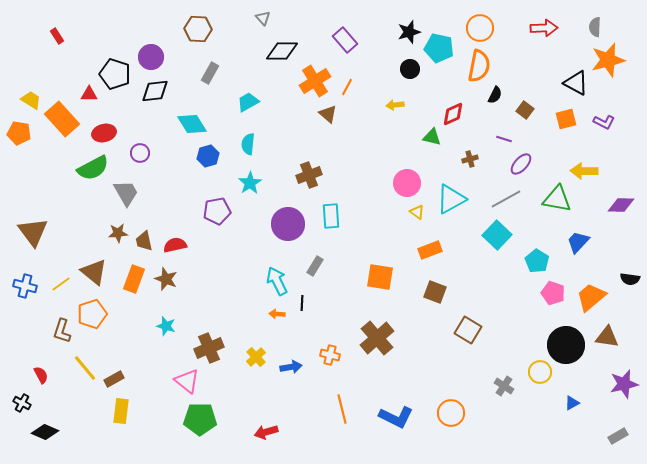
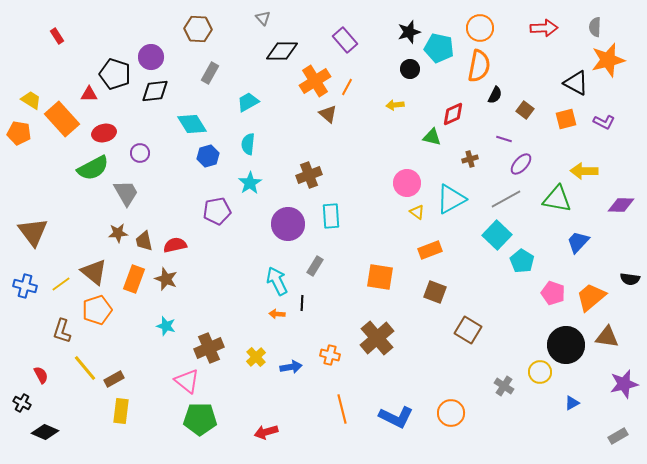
cyan pentagon at (537, 261): moved 15 px left
orange pentagon at (92, 314): moved 5 px right, 4 px up
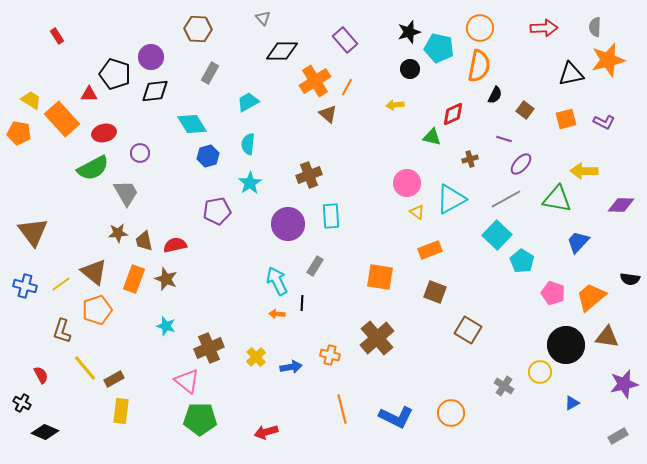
black triangle at (576, 83): moved 5 px left, 9 px up; rotated 40 degrees counterclockwise
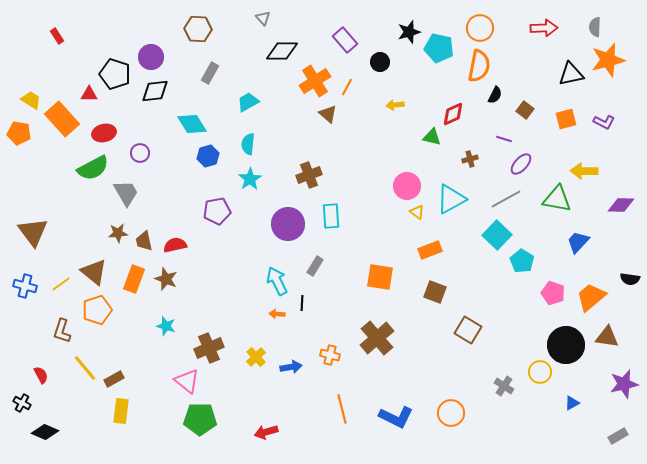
black circle at (410, 69): moved 30 px left, 7 px up
cyan star at (250, 183): moved 4 px up
pink circle at (407, 183): moved 3 px down
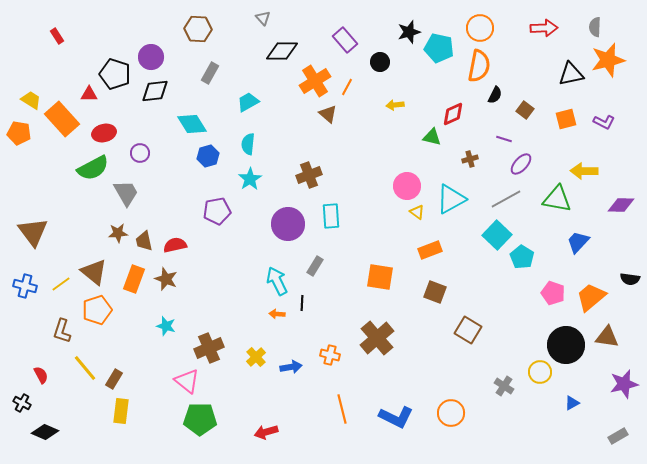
cyan pentagon at (522, 261): moved 4 px up
brown rectangle at (114, 379): rotated 30 degrees counterclockwise
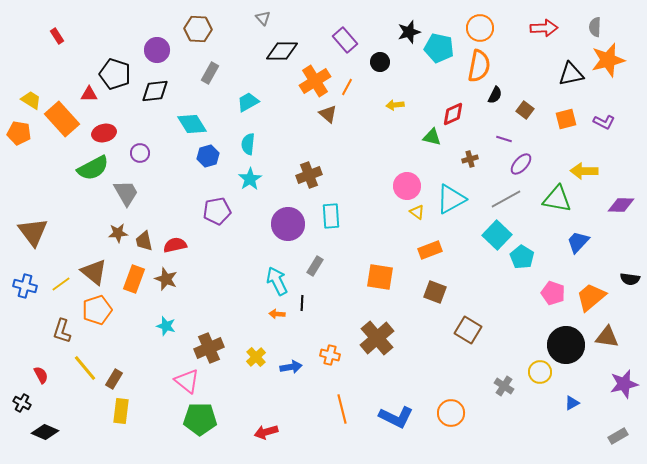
purple circle at (151, 57): moved 6 px right, 7 px up
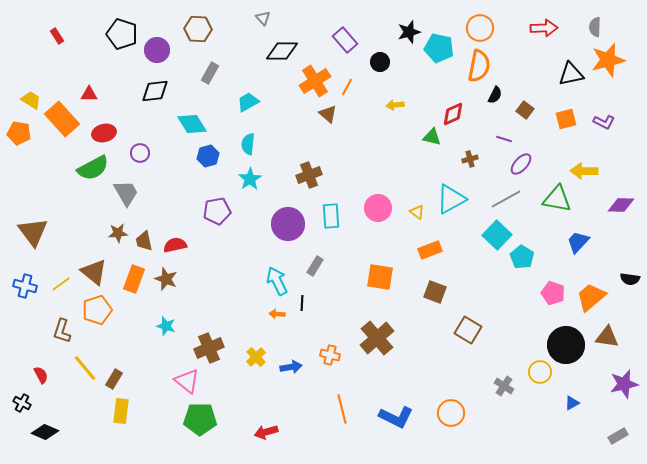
black pentagon at (115, 74): moved 7 px right, 40 px up
pink circle at (407, 186): moved 29 px left, 22 px down
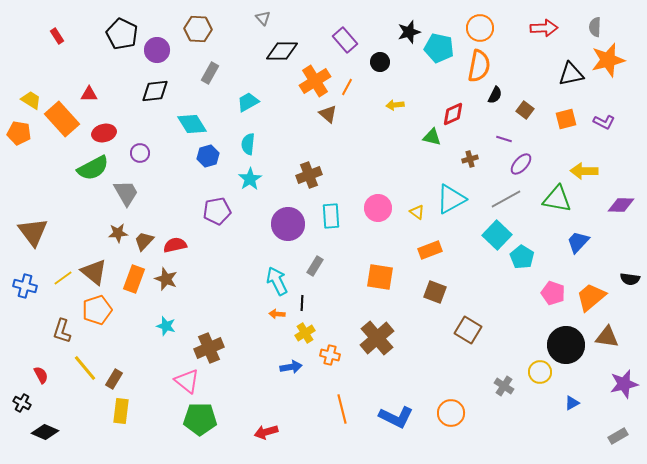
black pentagon at (122, 34): rotated 8 degrees clockwise
brown trapezoid at (144, 241): rotated 55 degrees clockwise
yellow line at (61, 284): moved 2 px right, 6 px up
yellow cross at (256, 357): moved 49 px right, 24 px up; rotated 12 degrees clockwise
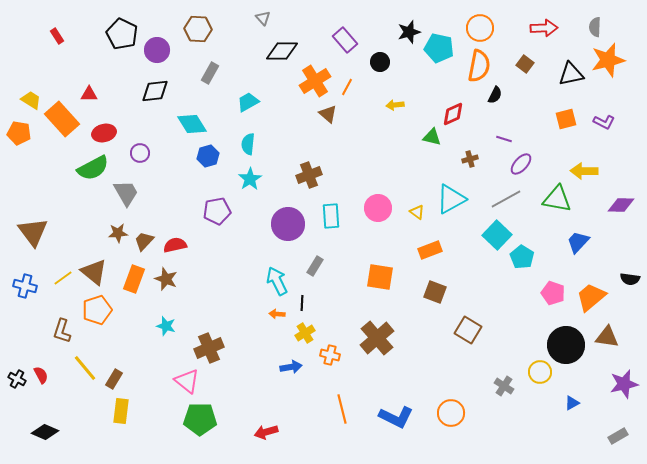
brown square at (525, 110): moved 46 px up
black cross at (22, 403): moved 5 px left, 24 px up
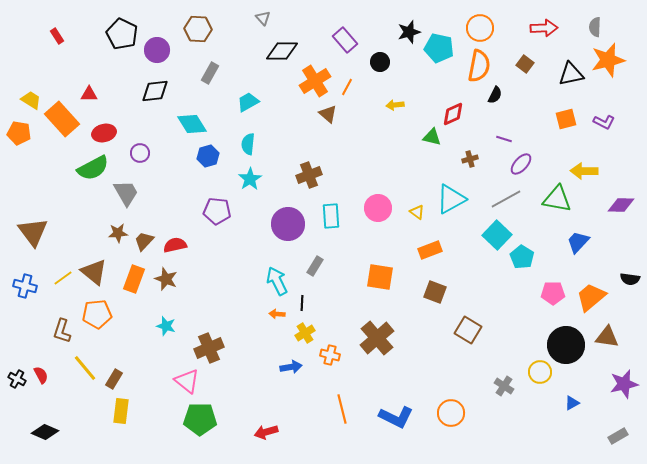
purple pentagon at (217, 211): rotated 16 degrees clockwise
pink pentagon at (553, 293): rotated 20 degrees counterclockwise
orange pentagon at (97, 310): moved 4 px down; rotated 12 degrees clockwise
